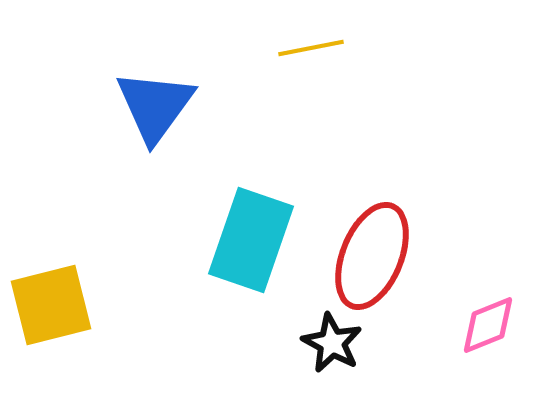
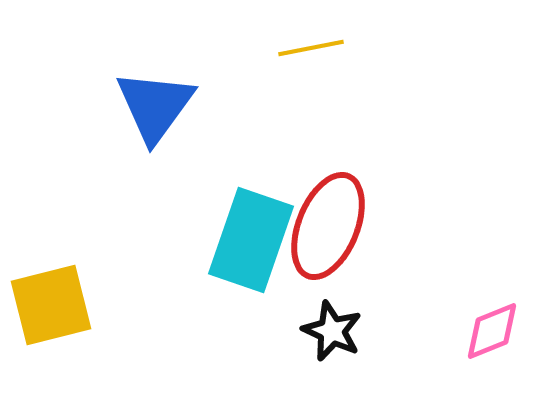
red ellipse: moved 44 px left, 30 px up
pink diamond: moved 4 px right, 6 px down
black star: moved 12 px up; rotated 4 degrees counterclockwise
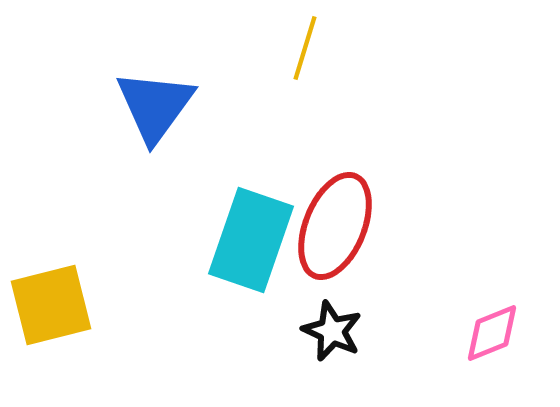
yellow line: moved 6 px left; rotated 62 degrees counterclockwise
red ellipse: moved 7 px right
pink diamond: moved 2 px down
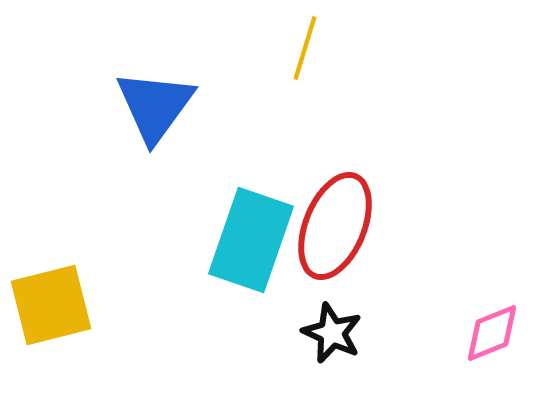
black star: moved 2 px down
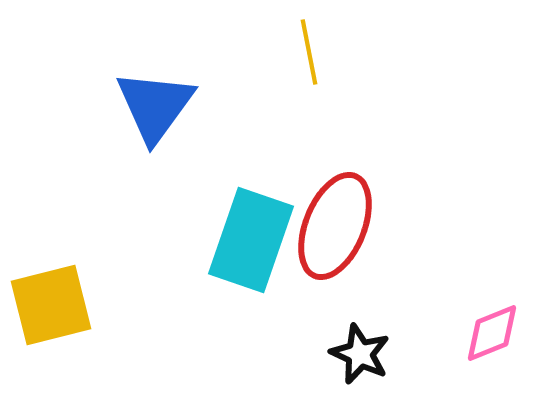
yellow line: moved 4 px right, 4 px down; rotated 28 degrees counterclockwise
black star: moved 28 px right, 21 px down
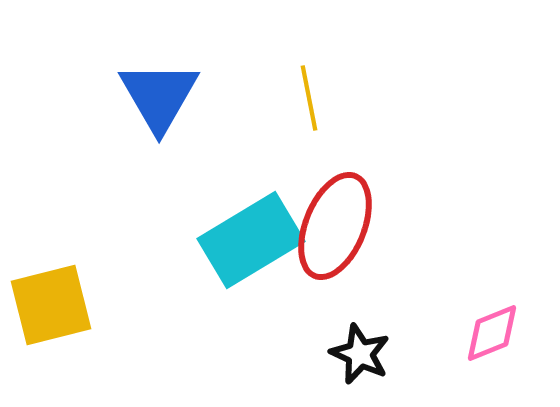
yellow line: moved 46 px down
blue triangle: moved 4 px right, 10 px up; rotated 6 degrees counterclockwise
cyan rectangle: rotated 40 degrees clockwise
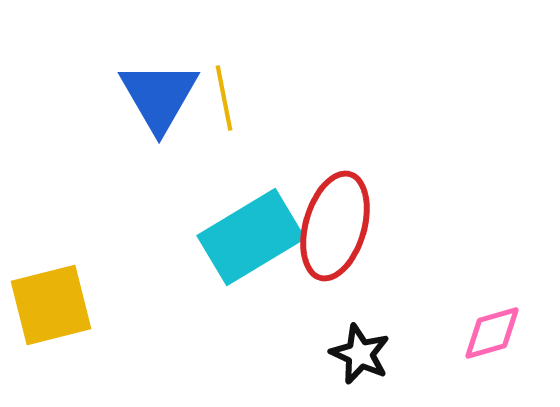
yellow line: moved 85 px left
red ellipse: rotated 6 degrees counterclockwise
cyan rectangle: moved 3 px up
pink diamond: rotated 6 degrees clockwise
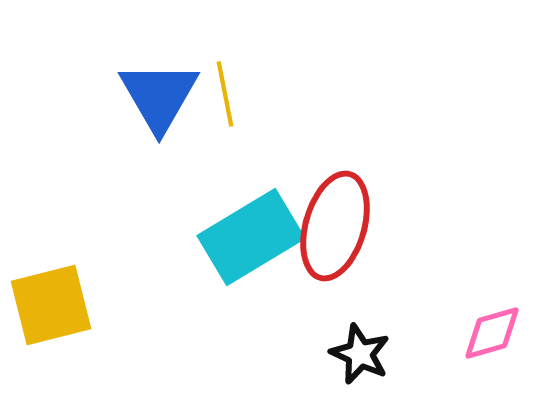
yellow line: moved 1 px right, 4 px up
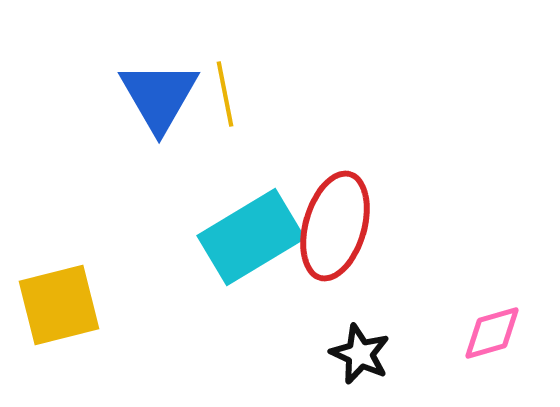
yellow square: moved 8 px right
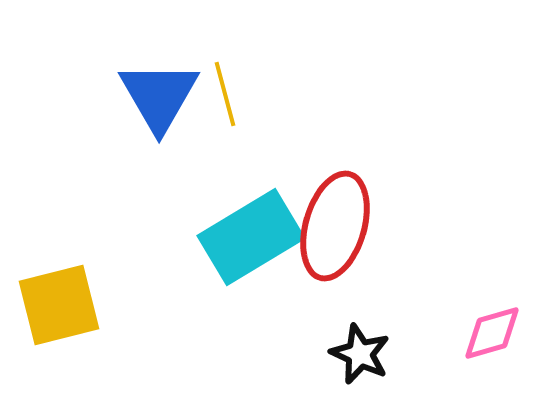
yellow line: rotated 4 degrees counterclockwise
